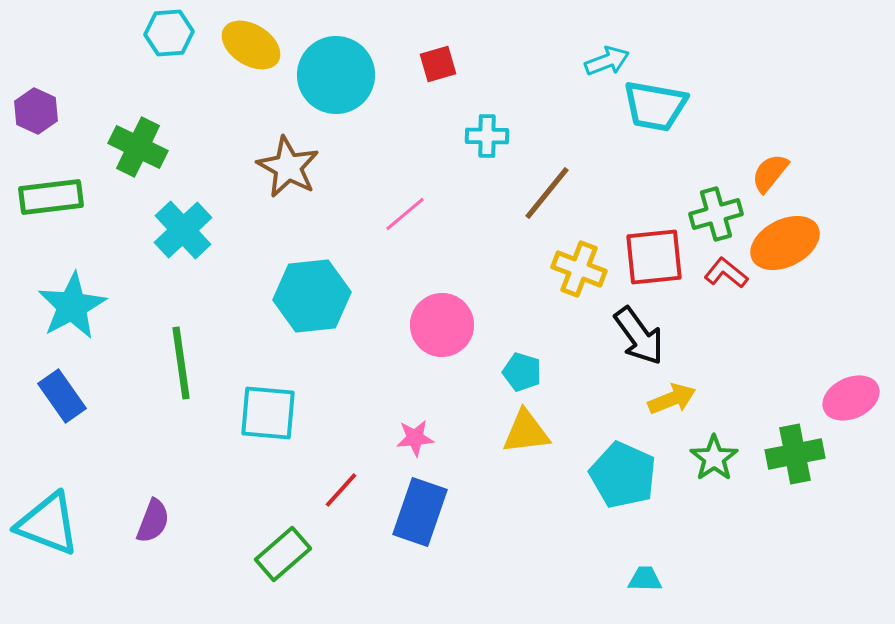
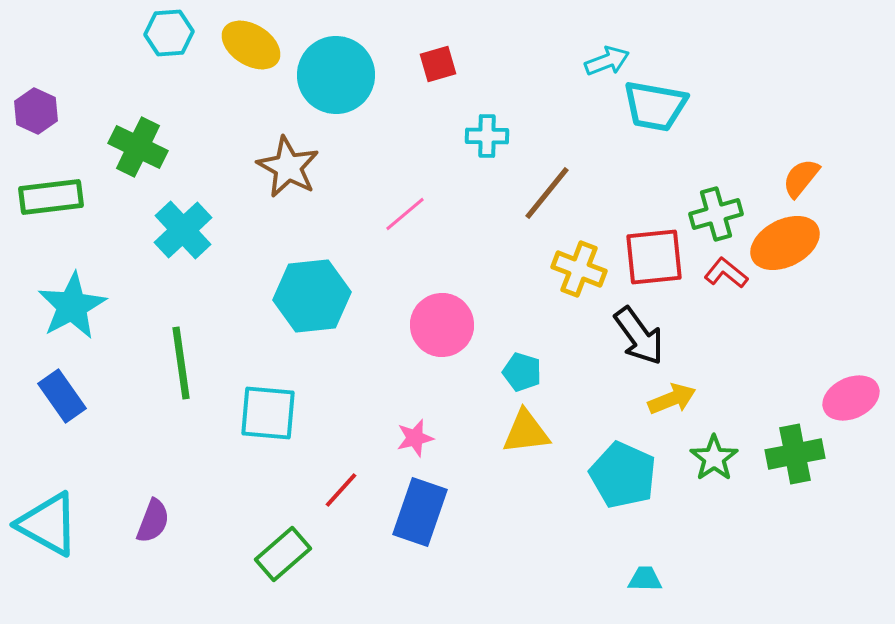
orange semicircle at (770, 173): moved 31 px right, 5 px down
pink star at (415, 438): rotated 9 degrees counterclockwise
cyan triangle at (48, 524): rotated 8 degrees clockwise
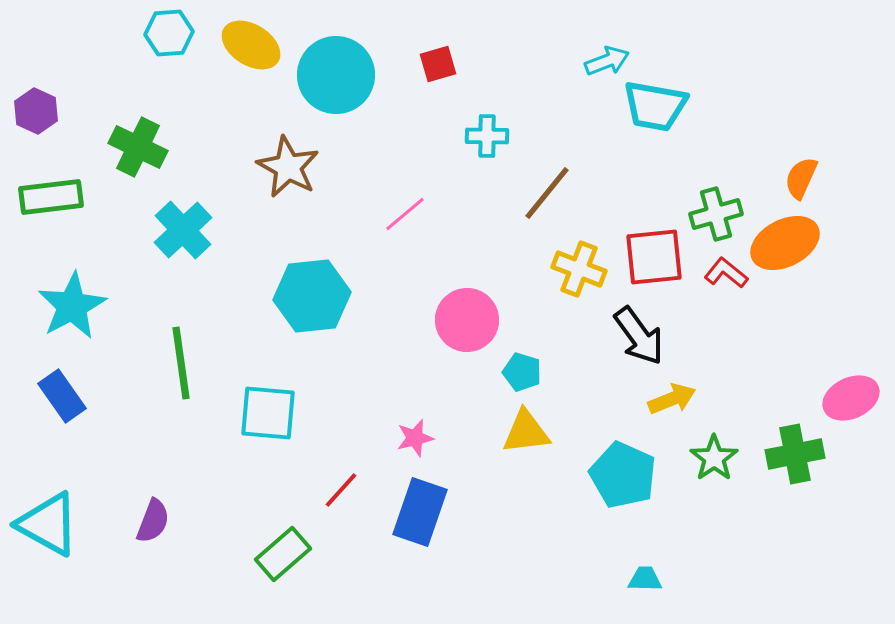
orange semicircle at (801, 178): rotated 15 degrees counterclockwise
pink circle at (442, 325): moved 25 px right, 5 px up
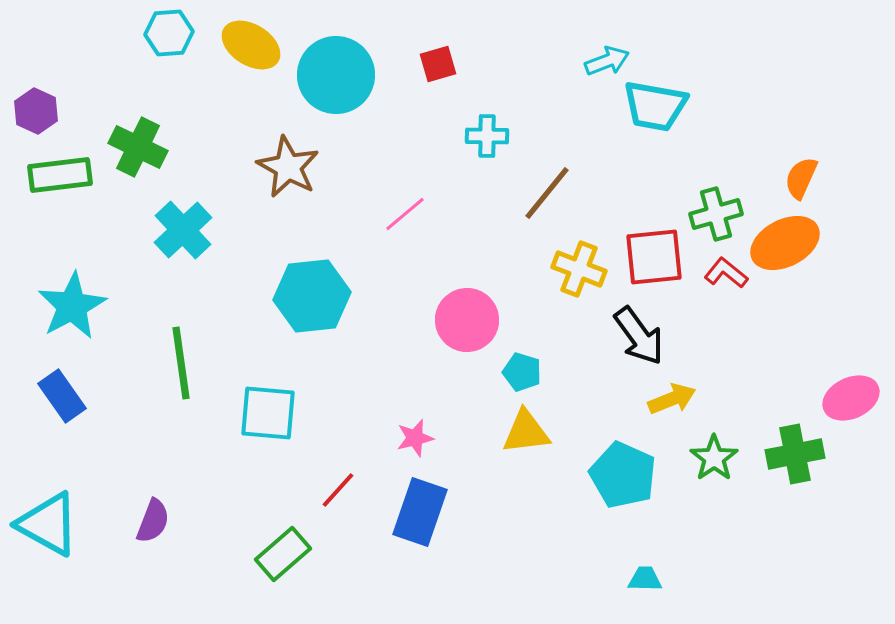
green rectangle at (51, 197): moved 9 px right, 22 px up
red line at (341, 490): moved 3 px left
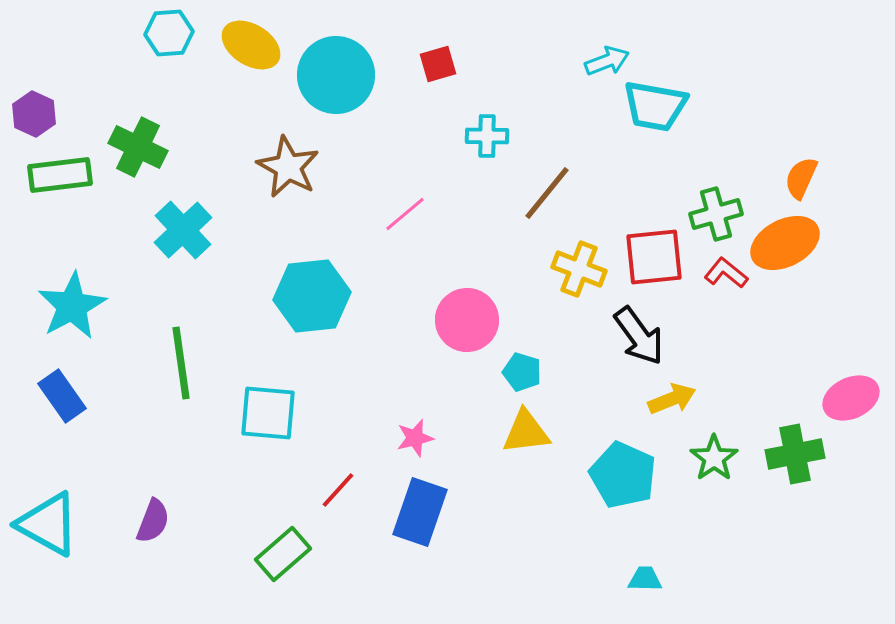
purple hexagon at (36, 111): moved 2 px left, 3 px down
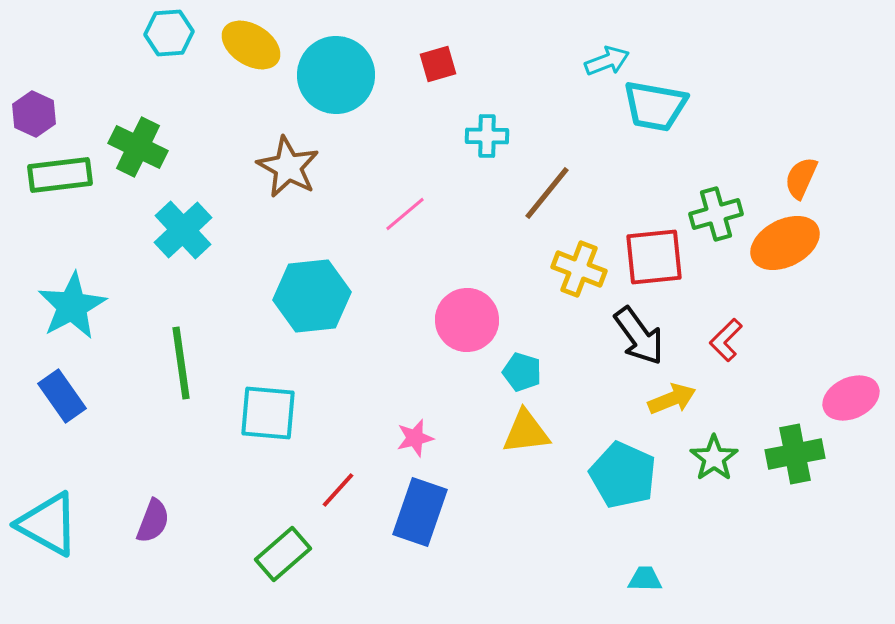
red L-shape at (726, 273): moved 67 px down; rotated 84 degrees counterclockwise
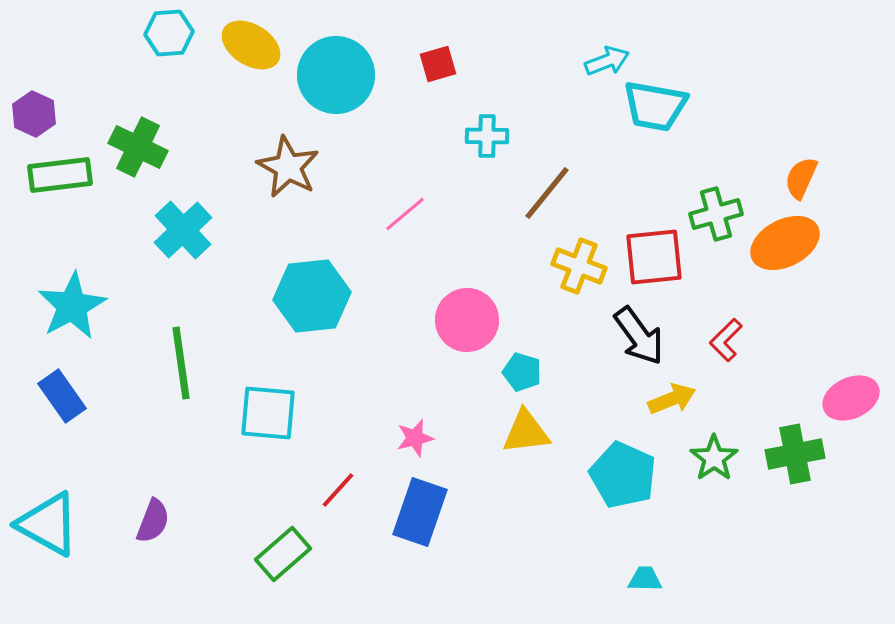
yellow cross at (579, 269): moved 3 px up
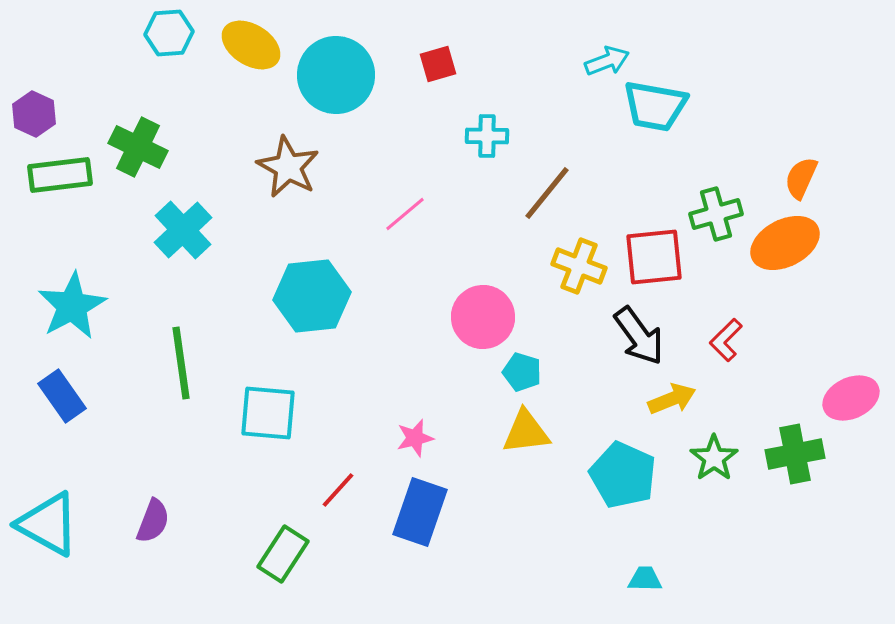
pink circle at (467, 320): moved 16 px right, 3 px up
green rectangle at (283, 554): rotated 16 degrees counterclockwise
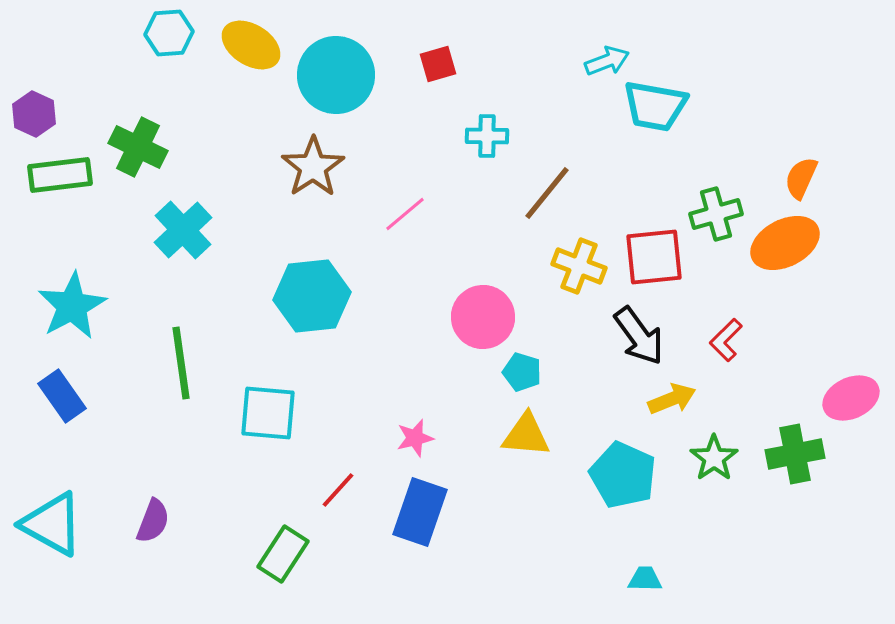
brown star at (288, 167): moved 25 px right; rotated 10 degrees clockwise
yellow triangle at (526, 432): moved 3 px down; rotated 12 degrees clockwise
cyan triangle at (48, 524): moved 4 px right
